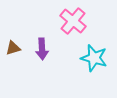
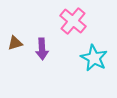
brown triangle: moved 2 px right, 5 px up
cyan star: rotated 12 degrees clockwise
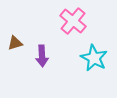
purple arrow: moved 7 px down
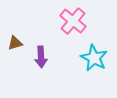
purple arrow: moved 1 px left, 1 px down
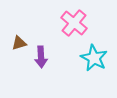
pink cross: moved 1 px right, 2 px down
brown triangle: moved 4 px right
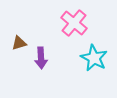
purple arrow: moved 1 px down
